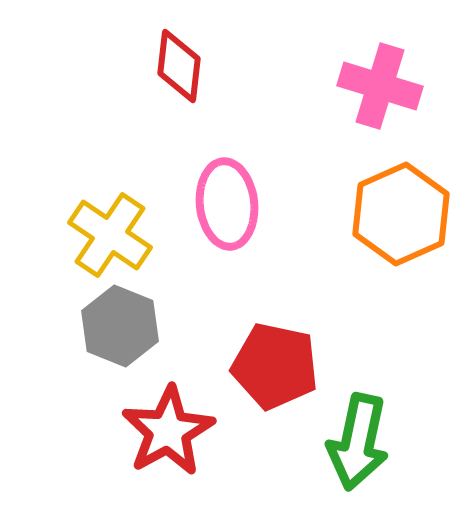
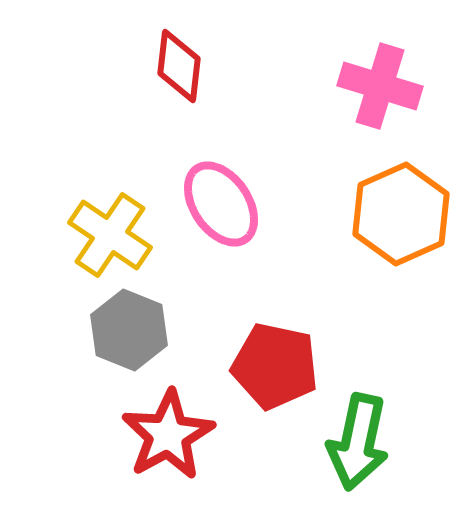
pink ellipse: moved 6 px left; rotated 28 degrees counterclockwise
gray hexagon: moved 9 px right, 4 px down
red star: moved 4 px down
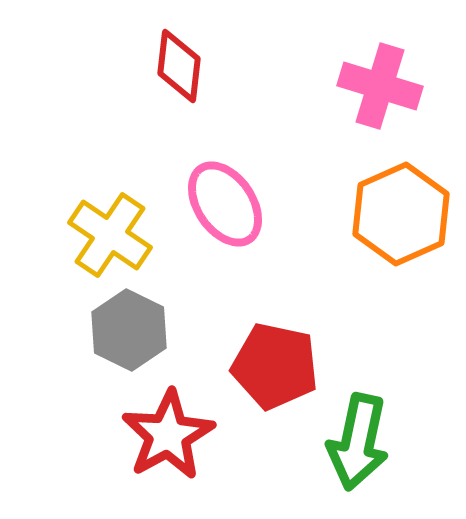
pink ellipse: moved 4 px right
gray hexagon: rotated 4 degrees clockwise
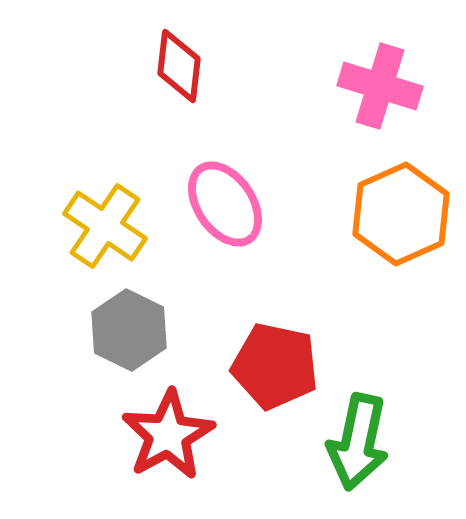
yellow cross: moved 5 px left, 9 px up
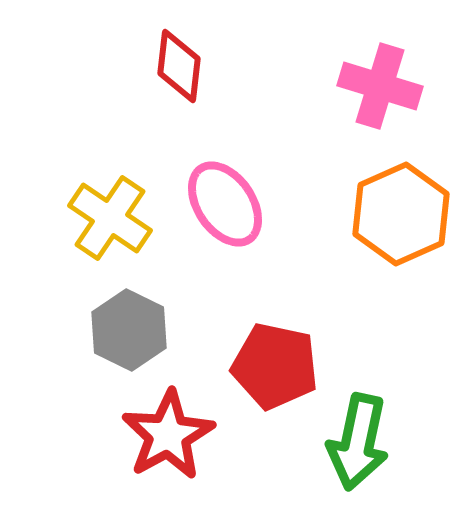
yellow cross: moved 5 px right, 8 px up
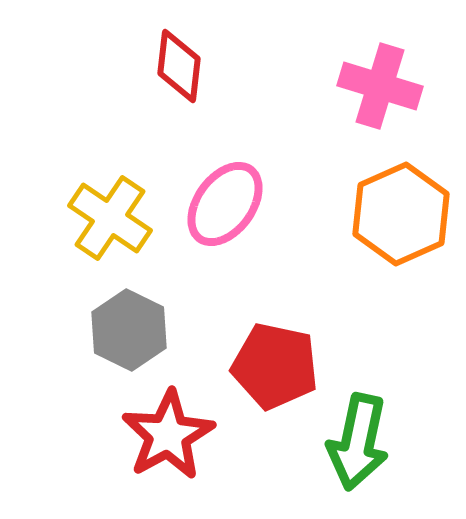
pink ellipse: rotated 70 degrees clockwise
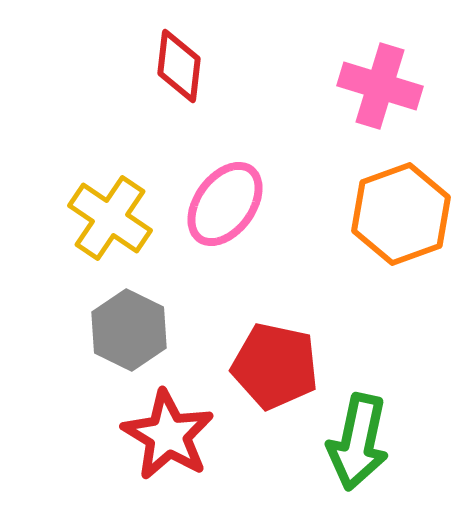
orange hexagon: rotated 4 degrees clockwise
red star: rotated 12 degrees counterclockwise
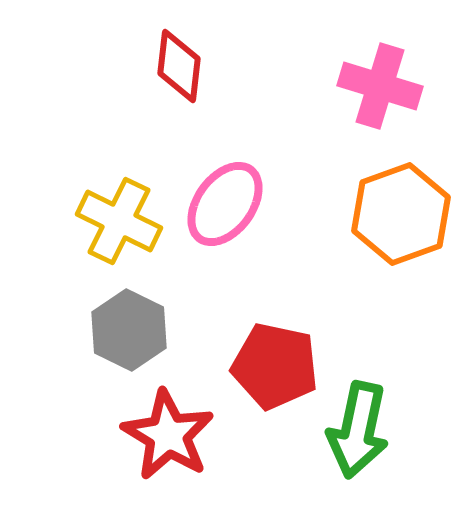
yellow cross: moved 9 px right, 3 px down; rotated 8 degrees counterclockwise
green arrow: moved 12 px up
